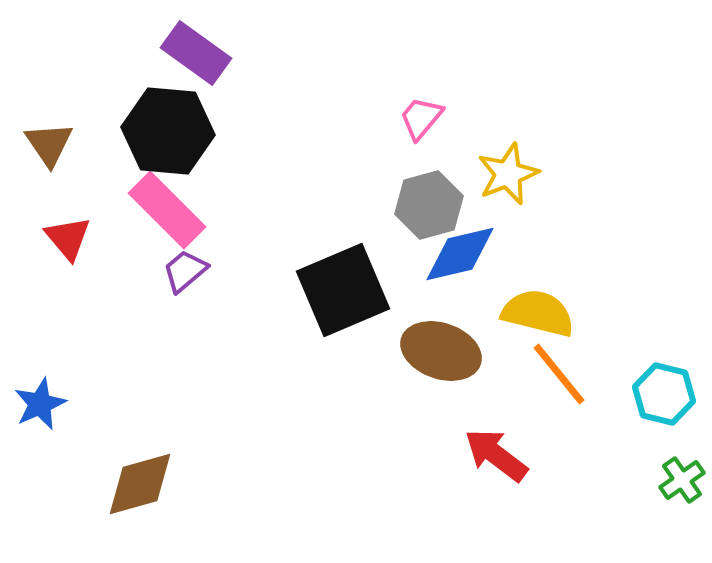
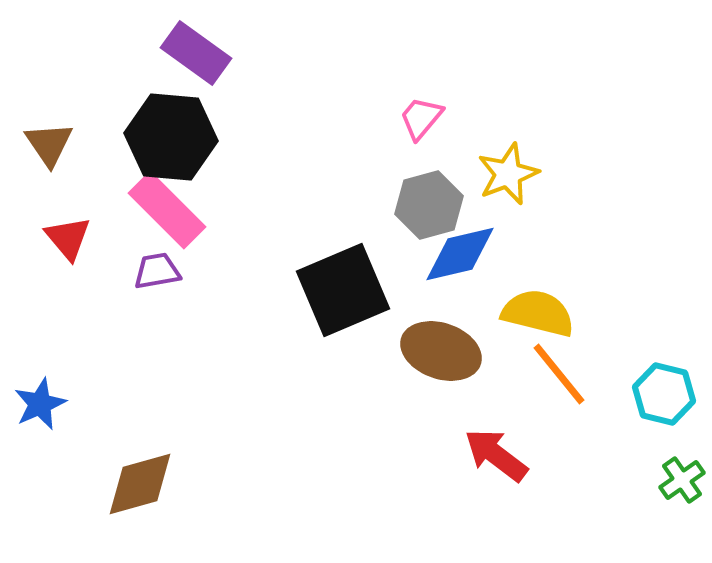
black hexagon: moved 3 px right, 6 px down
purple trapezoid: moved 28 px left; rotated 30 degrees clockwise
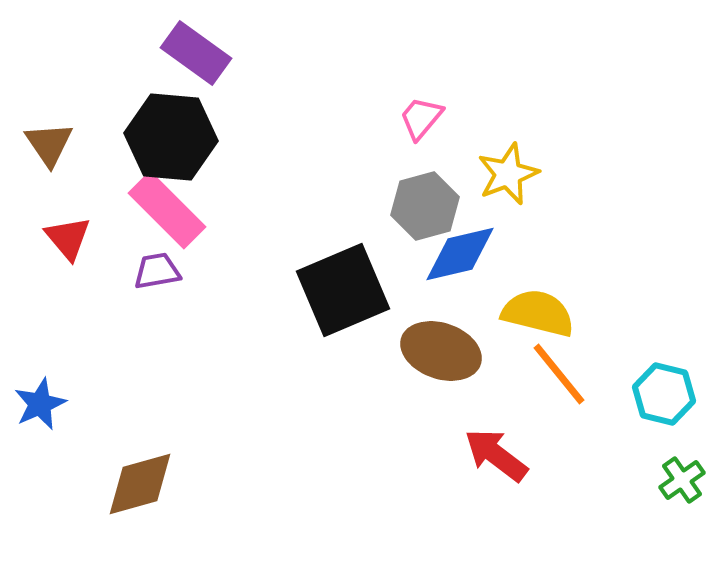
gray hexagon: moved 4 px left, 1 px down
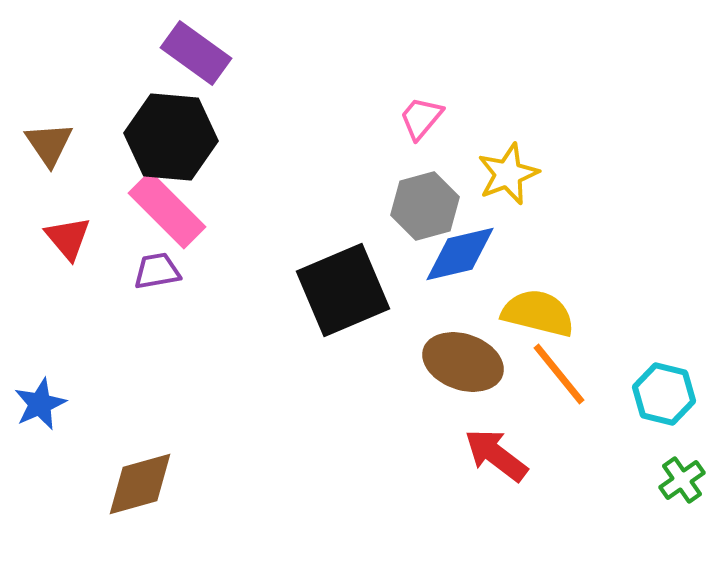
brown ellipse: moved 22 px right, 11 px down
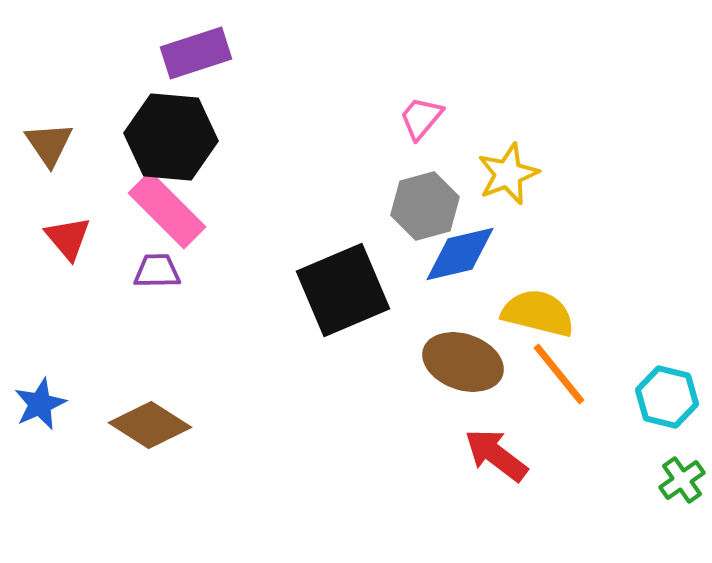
purple rectangle: rotated 54 degrees counterclockwise
purple trapezoid: rotated 9 degrees clockwise
cyan hexagon: moved 3 px right, 3 px down
brown diamond: moved 10 px right, 59 px up; rotated 48 degrees clockwise
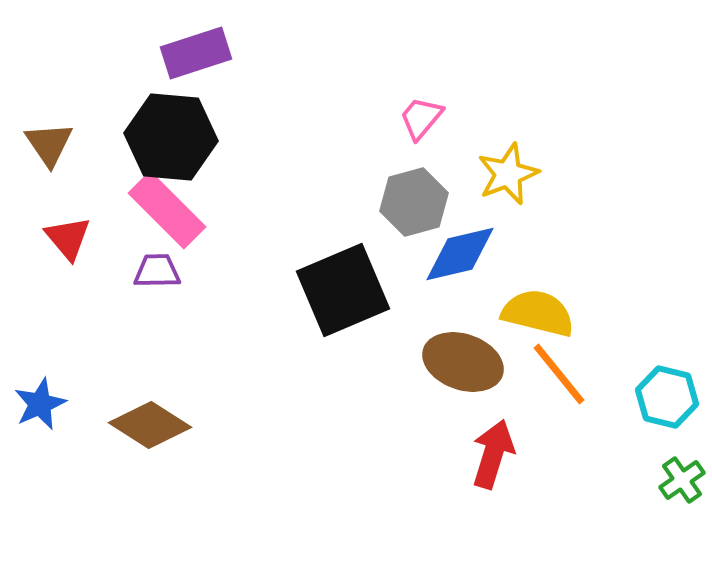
gray hexagon: moved 11 px left, 4 px up
red arrow: moved 3 px left, 1 px up; rotated 70 degrees clockwise
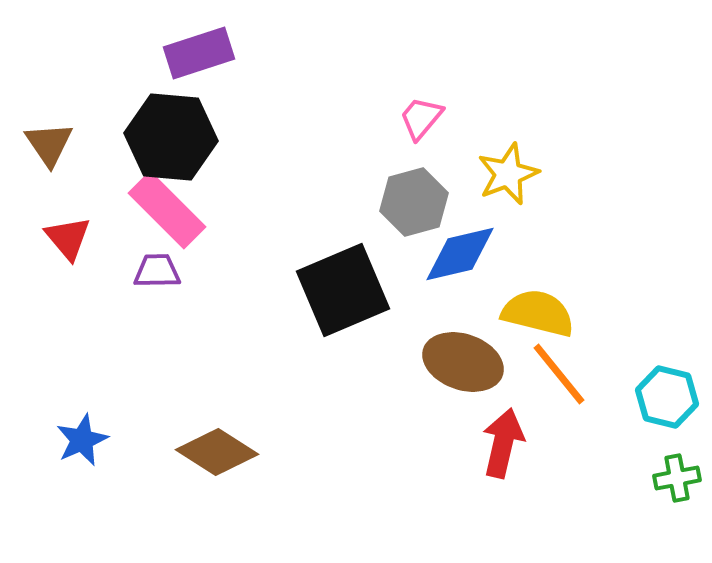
purple rectangle: moved 3 px right
blue star: moved 42 px right, 36 px down
brown diamond: moved 67 px right, 27 px down
red arrow: moved 10 px right, 11 px up; rotated 4 degrees counterclockwise
green cross: moved 5 px left, 2 px up; rotated 24 degrees clockwise
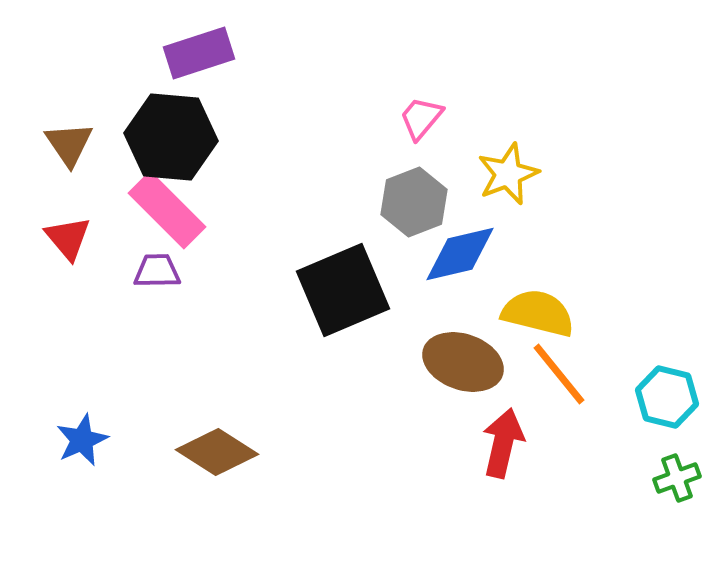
brown triangle: moved 20 px right
gray hexagon: rotated 6 degrees counterclockwise
green cross: rotated 9 degrees counterclockwise
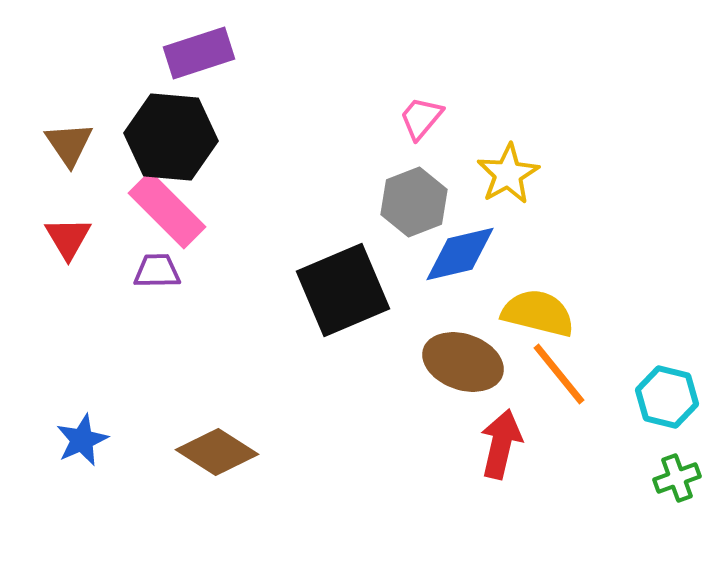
yellow star: rotated 8 degrees counterclockwise
red triangle: rotated 9 degrees clockwise
red arrow: moved 2 px left, 1 px down
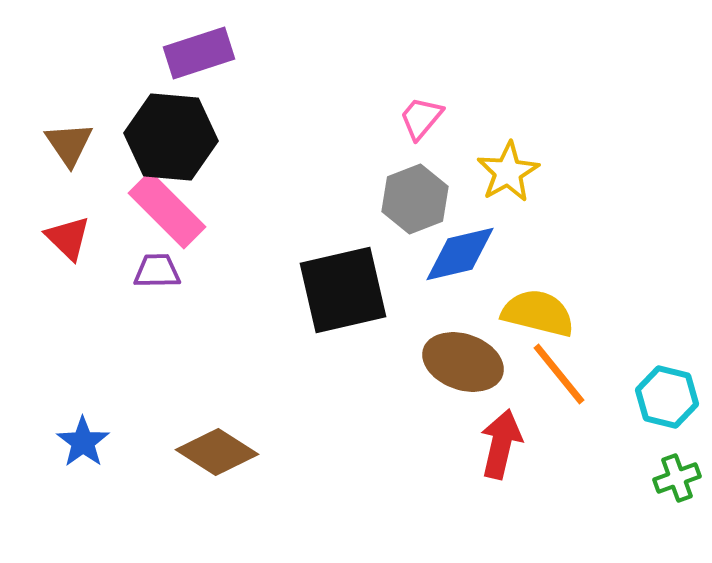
yellow star: moved 2 px up
gray hexagon: moved 1 px right, 3 px up
red triangle: rotated 15 degrees counterclockwise
black square: rotated 10 degrees clockwise
blue star: moved 1 px right, 2 px down; rotated 12 degrees counterclockwise
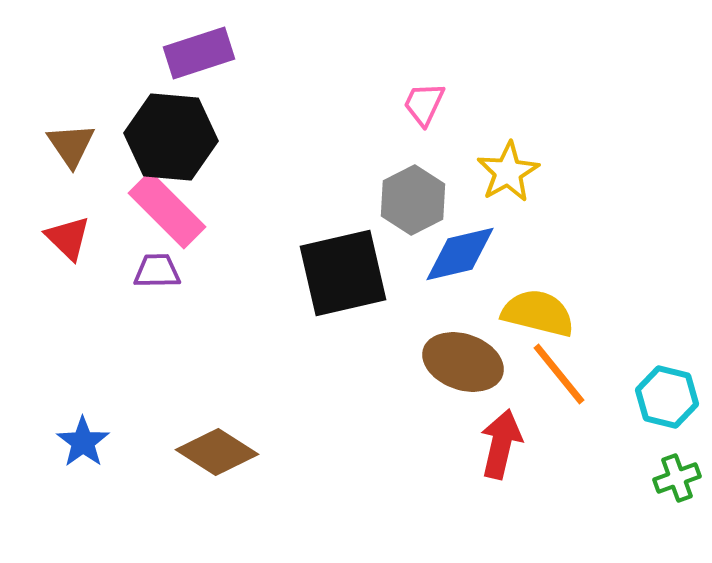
pink trapezoid: moved 3 px right, 14 px up; rotated 15 degrees counterclockwise
brown triangle: moved 2 px right, 1 px down
gray hexagon: moved 2 px left, 1 px down; rotated 6 degrees counterclockwise
black square: moved 17 px up
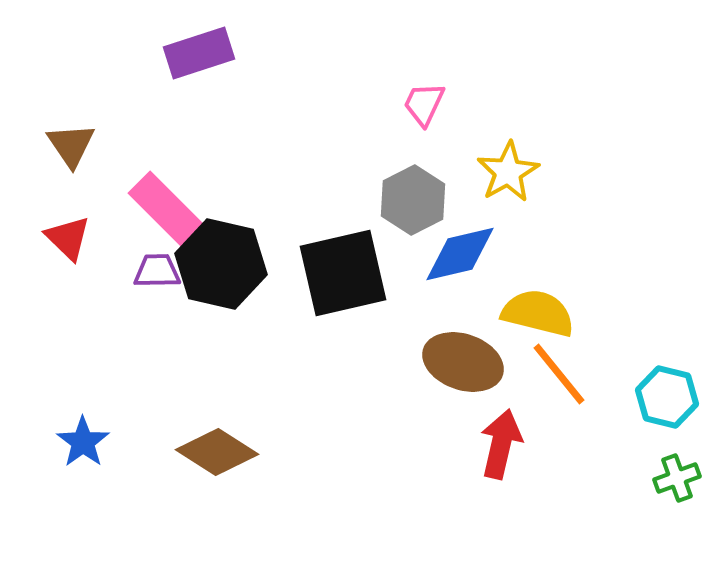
black hexagon: moved 50 px right, 127 px down; rotated 8 degrees clockwise
